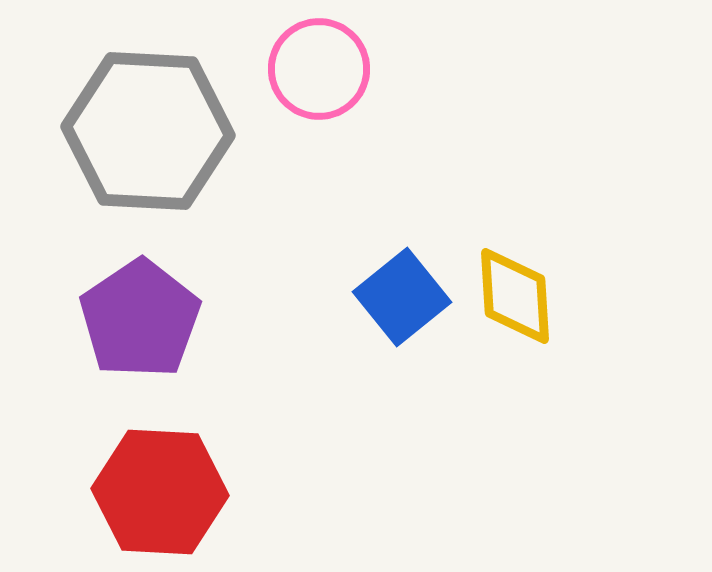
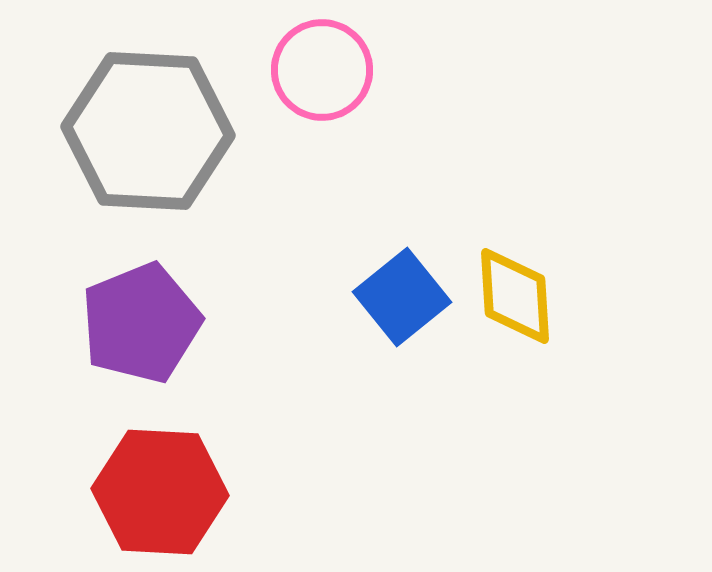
pink circle: moved 3 px right, 1 px down
purple pentagon: moved 1 px right, 4 px down; rotated 12 degrees clockwise
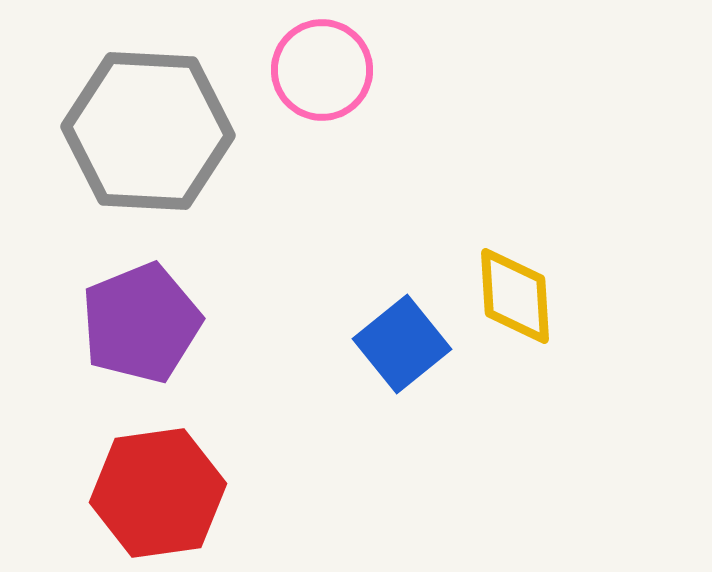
blue square: moved 47 px down
red hexagon: moved 2 px left, 1 px down; rotated 11 degrees counterclockwise
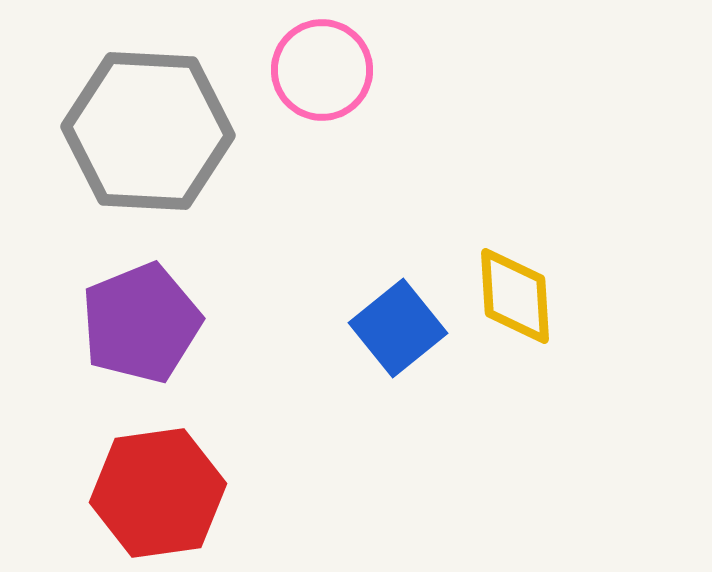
blue square: moved 4 px left, 16 px up
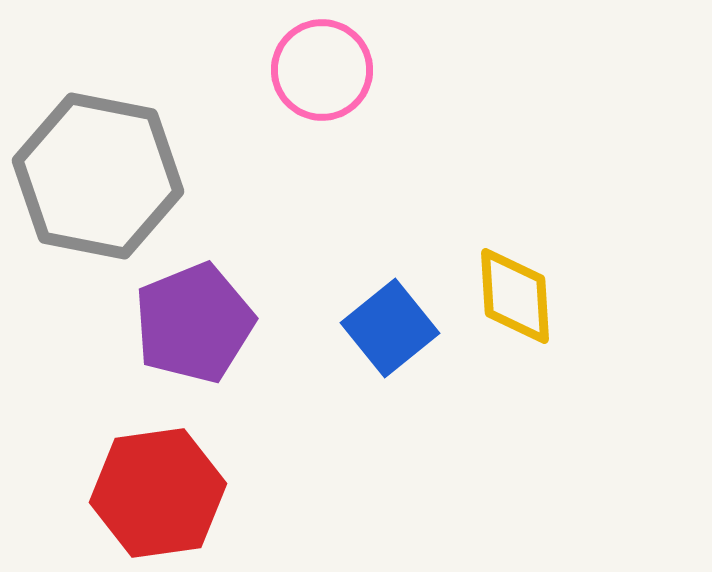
gray hexagon: moved 50 px left, 45 px down; rotated 8 degrees clockwise
purple pentagon: moved 53 px right
blue square: moved 8 px left
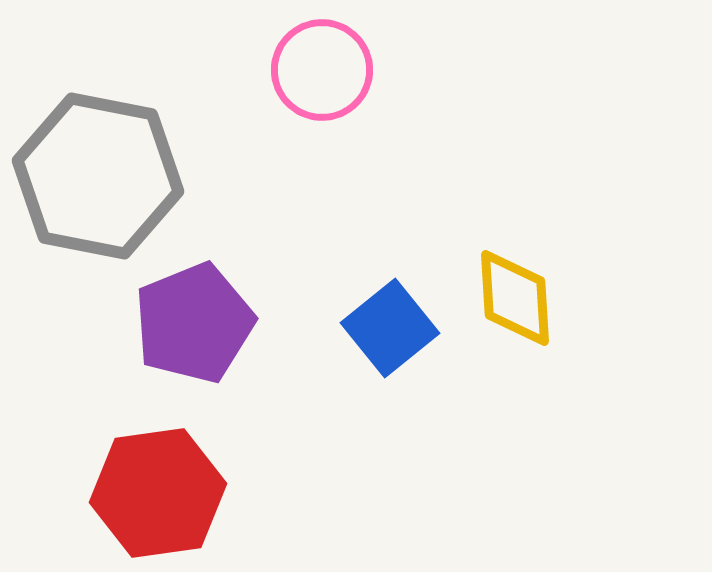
yellow diamond: moved 2 px down
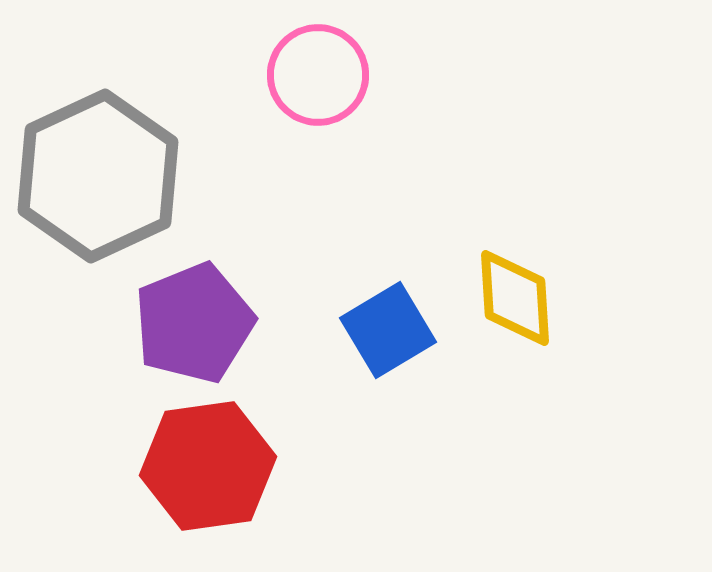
pink circle: moved 4 px left, 5 px down
gray hexagon: rotated 24 degrees clockwise
blue square: moved 2 px left, 2 px down; rotated 8 degrees clockwise
red hexagon: moved 50 px right, 27 px up
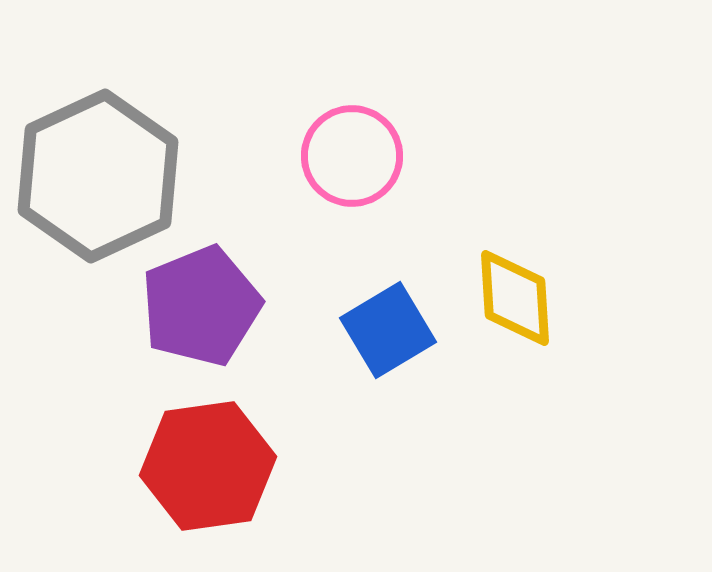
pink circle: moved 34 px right, 81 px down
purple pentagon: moved 7 px right, 17 px up
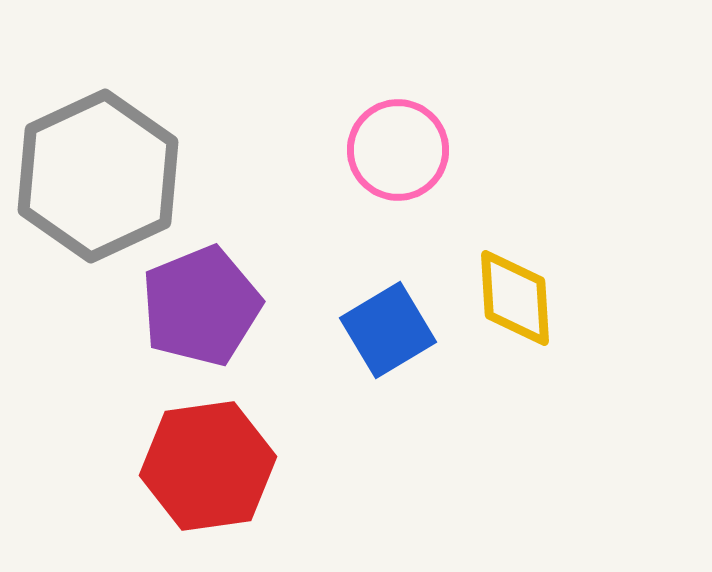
pink circle: moved 46 px right, 6 px up
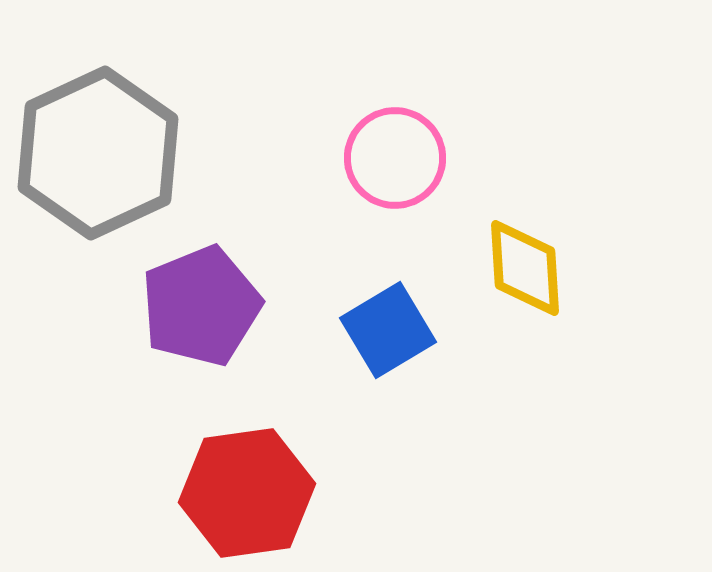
pink circle: moved 3 px left, 8 px down
gray hexagon: moved 23 px up
yellow diamond: moved 10 px right, 30 px up
red hexagon: moved 39 px right, 27 px down
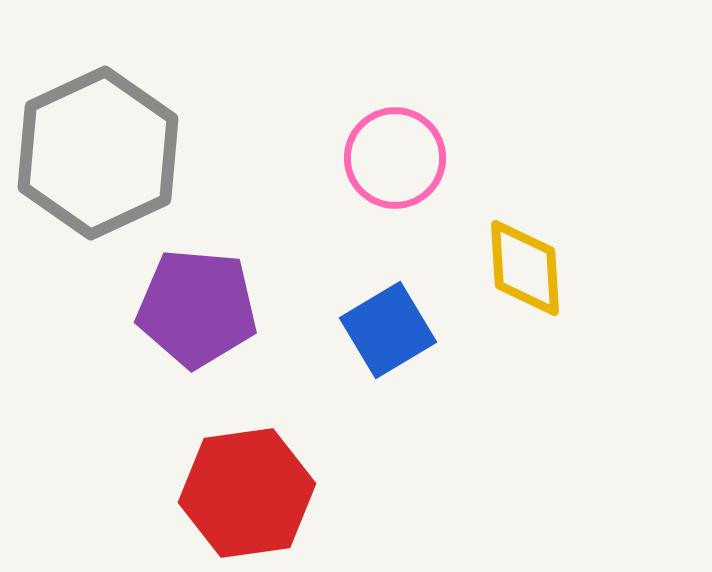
purple pentagon: moved 4 px left, 2 px down; rotated 27 degrees clockwise
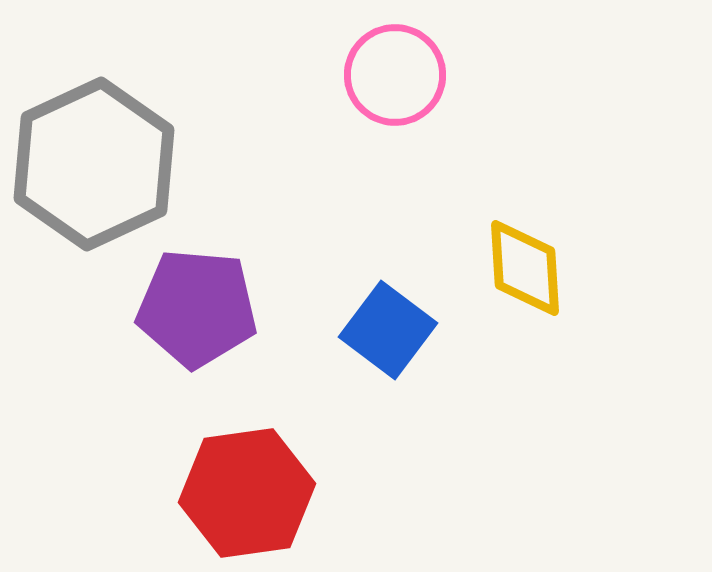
gray hexagon: moved 4 px left, 11 px down
pink circle: moved 83 px up
blue square: rotated 22 degrees counterclockwise
